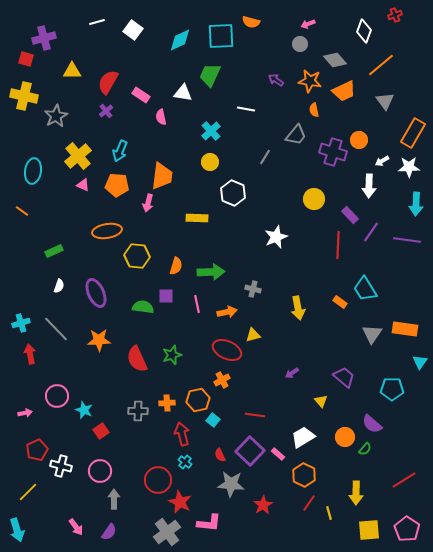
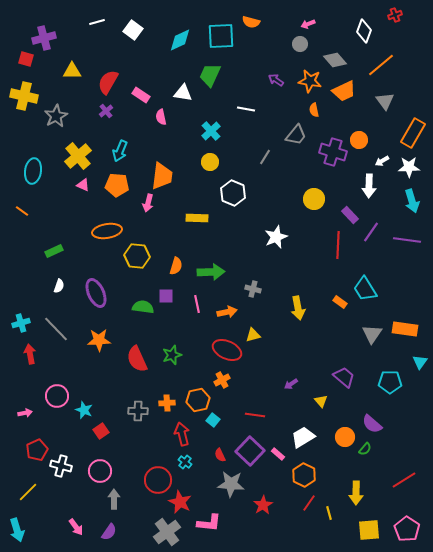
cyan arrow at (416, 204): moved 4 px left, 3 px up; rotated 20 degrees counterclockwise
purple arrow at (292, 373): moved 1 px left, 11 px down
cyan pentagon at (392, 389): moved 2 px left, 7 px up
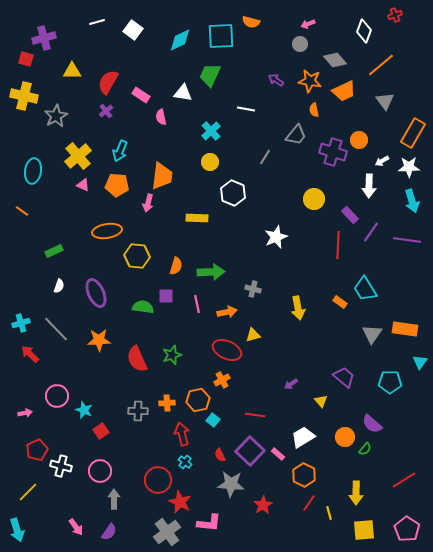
red arrow at (30, 354): rotated 36 degrees counterclockwise
yellow square at (369, 530): moved 5 px left
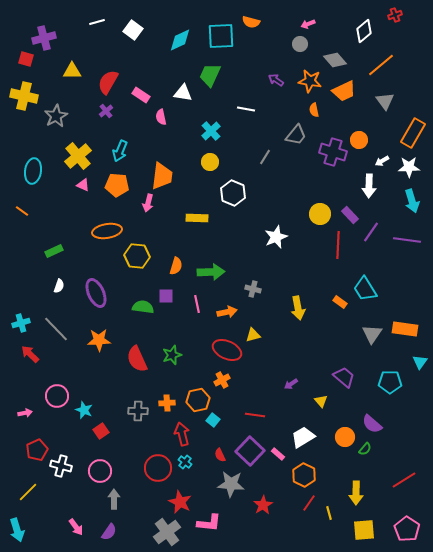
white diamond at (364, 31): rotated 30 degrees clockwise
yellow circle at (314, 199): moved 6 px right, 15 px down
red circle at (158, 480): moved 12 px up
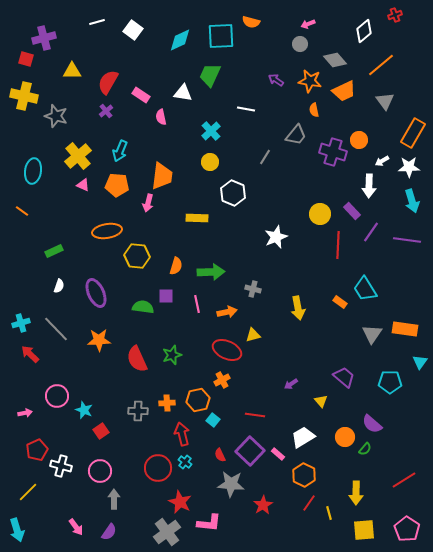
gray star at (56, 116): rotated 25 degrees counterclockwise
purple rectangle at (350, 215): moved 2 px right, 4 px up
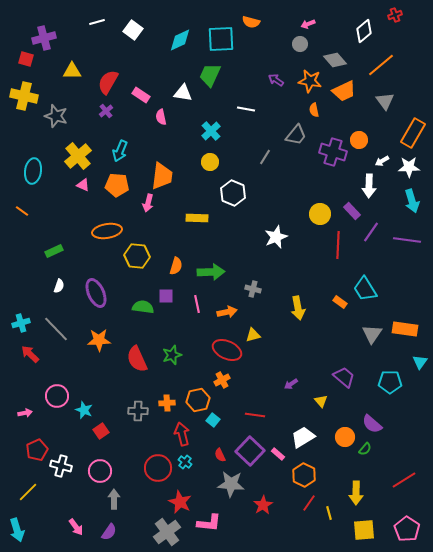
cyan square at (221, 36): moved 3 px down
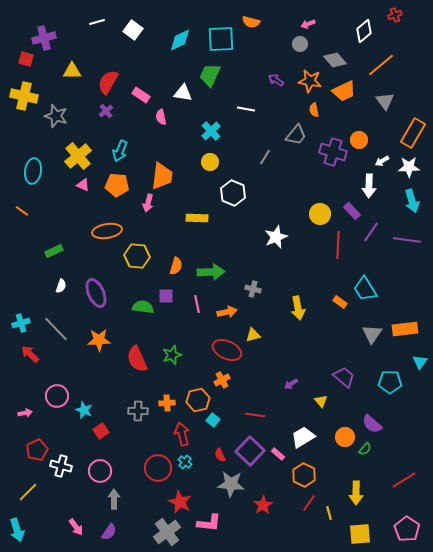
white semicircle at (59, 286): moved 2 px right
orange rectangle at (405, 329): rotated 15 degrees counterclockwise
yellow square at (364, 530): moved 4 px left, 4 px down
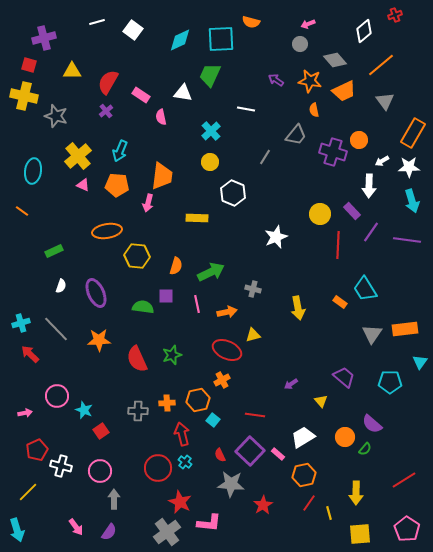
red square at (26, 59): moved 3 px right, 6 px down
green arrow at (211, 272): rotated 24 degrees counterclockwise
orange hexagon at (304, 475): rotated 20 degrees clockwise
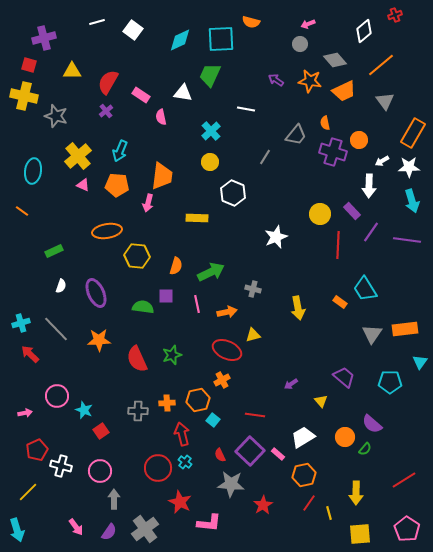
orange semicircle at (314, 110): moved 11 px right, 13 px down
gray cross at (167, 532): moved 22 px left, 3 px up
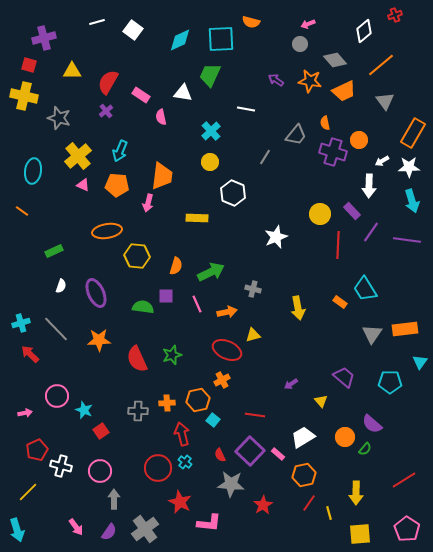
gray star at (56, 116): moved 3 px right, 2 px down
pink line at (197, 304): rotated 12 degrees counterclockwise
